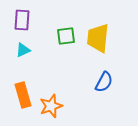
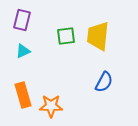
purple rectangle: rotated 10 degrees clockwise
yellow trapezoid: moved 2 px up
cyan triangle: moved 1 px down
orange star: rotated 20 degrees clockwise
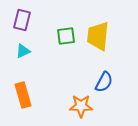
orange star: moved 30 px right
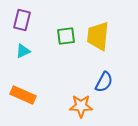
orange rectangle: rotated 50 degrees counterclockwise
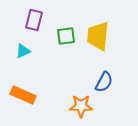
purple rectangle: moved 12 px right
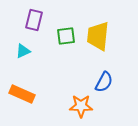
orange rectangle: moved 1 px left, 1 px up
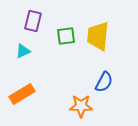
purple rectangle: moved 1 px left, 1 px down
orange rectangle: rotated 55 degrees counterclockwise
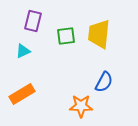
yellow trapezoid: moved 1 px right, 2 px up
